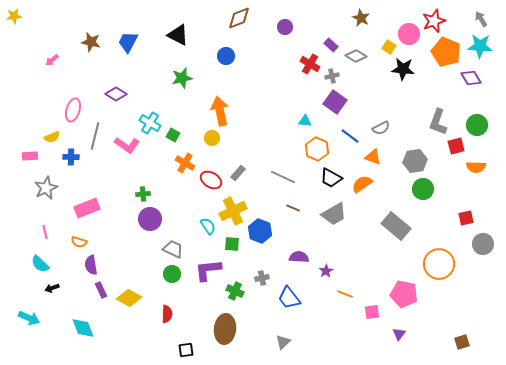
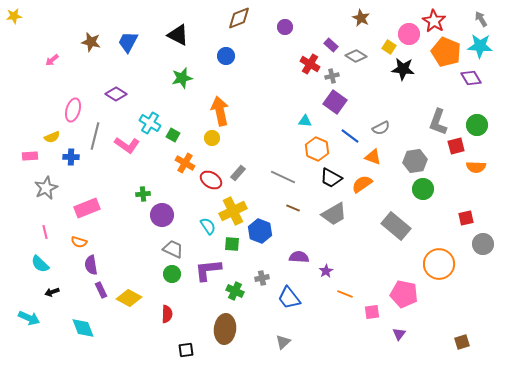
red star at (434, 21): rotated 20 degrees counterclockwise
purple circle at (150, 219): moved 12 px right, 4 px up
black arrow at (52, 288): moved 4 px down
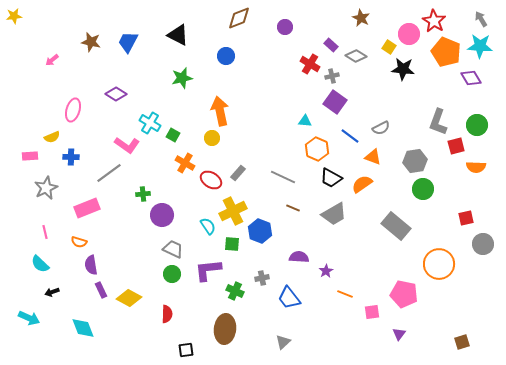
gray line at (95, 136): moved 14 px right, 37 px down; rotated 40 degrees clockwise
